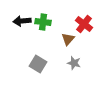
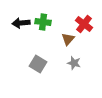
black arrow: moved 1 px left, 2 px down
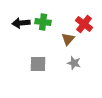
gray square: rotated 30 degrees counterclockwise
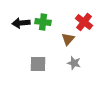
red cross: moved 2 px up
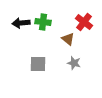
brown triangle: rotated 32 degrees counterclockwise
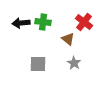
gray star: rotated 16 degrees clockwise
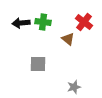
gray star: moved 24 px down; rotated 24 degrees clockwise
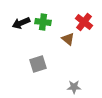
black arrow: rotated 18 degrees counterclockwise
gray square: rotated 18 degrees counterclockwise
gray star: rotated 16 degrees clockwise
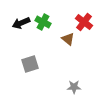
green cross: rotated 21 degrees clockwise
gray square: moved 8 px left
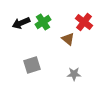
green cross: rotated 28 degrees clockwise
gray square: moved 2 px right, 1 px down
gray star: moved 13 px up
